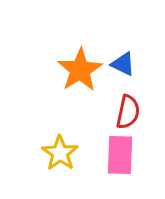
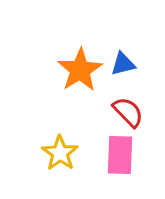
blue triangle: rotated 40 degrees counterclockwise
red semicircle: rotated 56 degrees counterclockwise
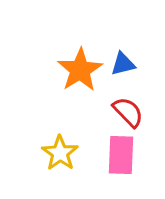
pink rectangle: moved 1 px right
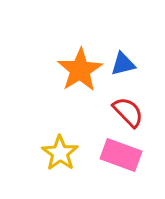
pink rectangle: rotated 72 degrees counterclockwise
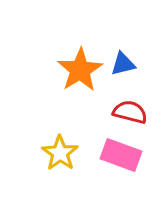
red semicircle: moved 2 px right; rotated 32 degrees counterclockwise
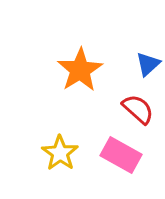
blue triangle: moved 25 px right; rotated 28 degrees counterclockwise
red semicircle: moved 8 px right, 3 px up; rotated 28 degrees clockwise
pink rectangle: rotated 9 degrees clockwise
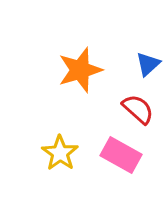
orange star: rotated 15 degrees clockwise
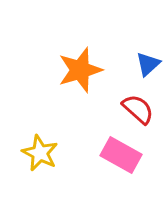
yellow star: moved 20 px left; rotated 9 degrees counterclockwise
